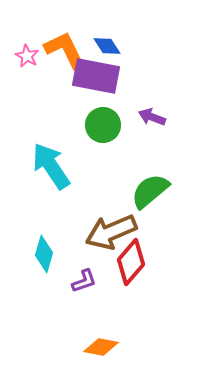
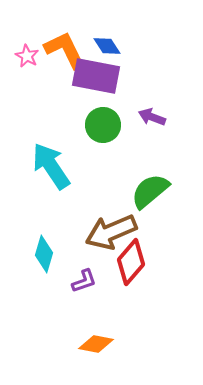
orange diamond: moved 5 px left, 3 px up
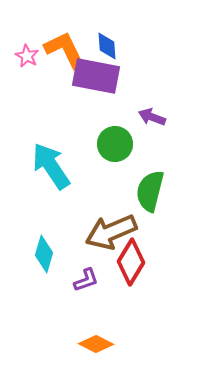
blue diamond: rotated 28 degrees clockwise
green circle: moved 12 px right, 19 px down
green semicircle: rotated 36 degrees counterclockwise
red diamond: rotated 9 degrees counterclockwise
purple L-shape: moved 2 px right, 1 px up
orange diamond: rotated 16 degrees clockwise
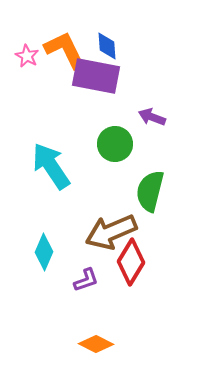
cyan diamond: moved 2 px up; rotated 6 degrees clockwise
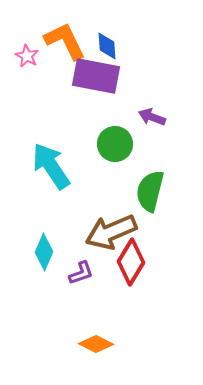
orange L-shape: moved 9 px up
purple L-shape: moved 5 px left, 7 px up
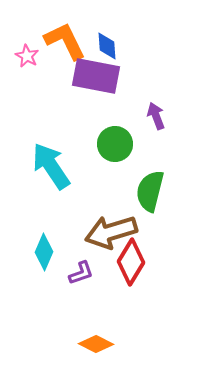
purple arrow: moved 4 px right, 1 px up; rotated 48 degrees clockwise
brown arrow: rotated 6 degrees clockwise
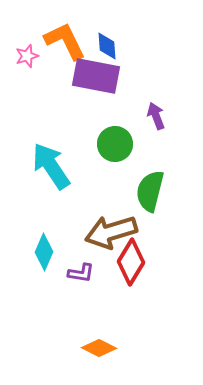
pink star: rotated 25 degrees clockwise
purple L-shape: rotated 28 degrees clockwise
orange diamond: moved 3 px right, 4 px down
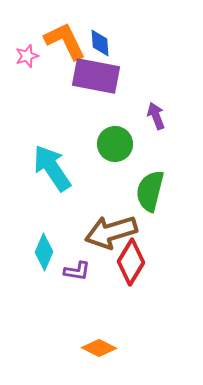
blue diamond: moved 7 px left, 3 px up
cyan arrow: moved 1 px right, 2 px down
purple L-shape: moved 4 px left, 2 px up
